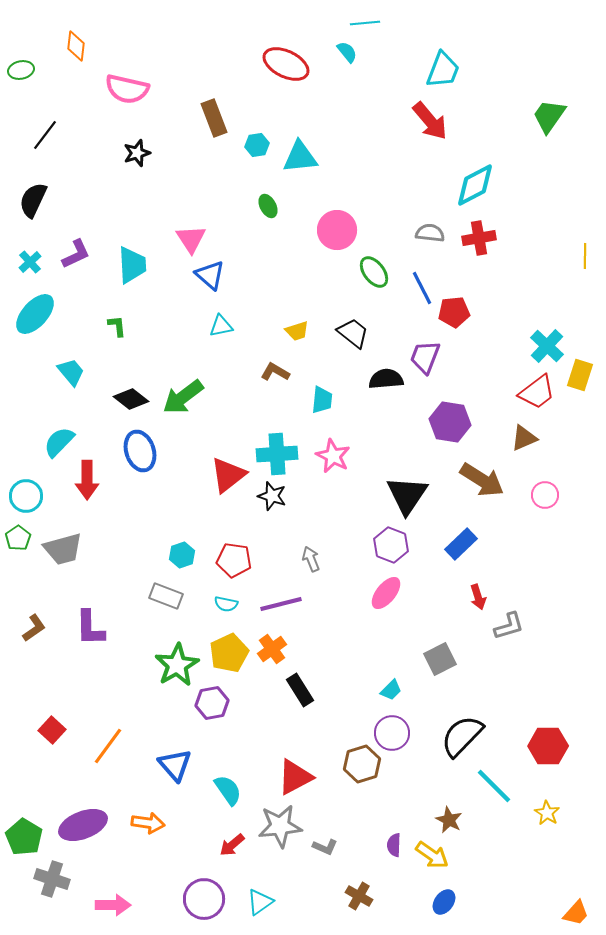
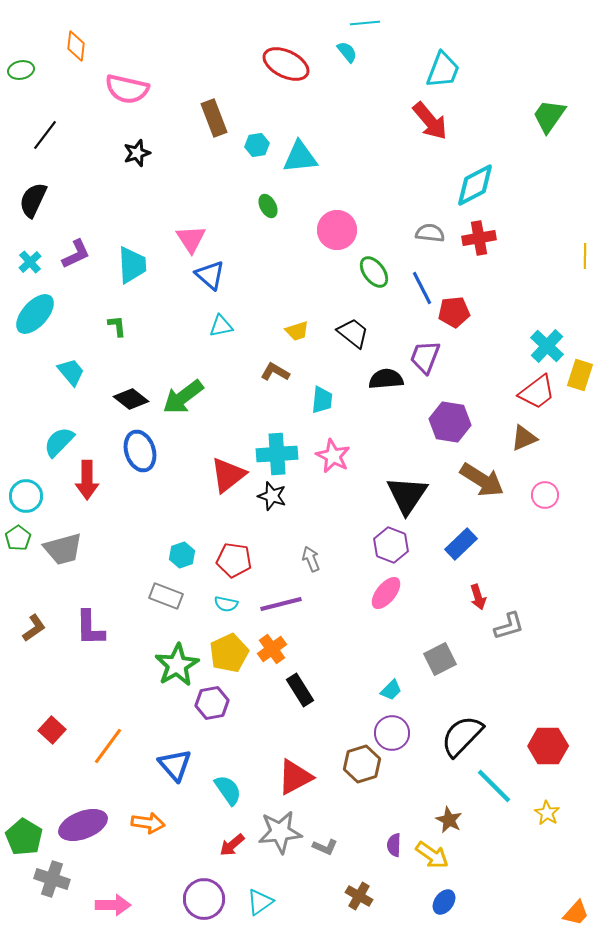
gray star at (280, 826): moved 6 px down
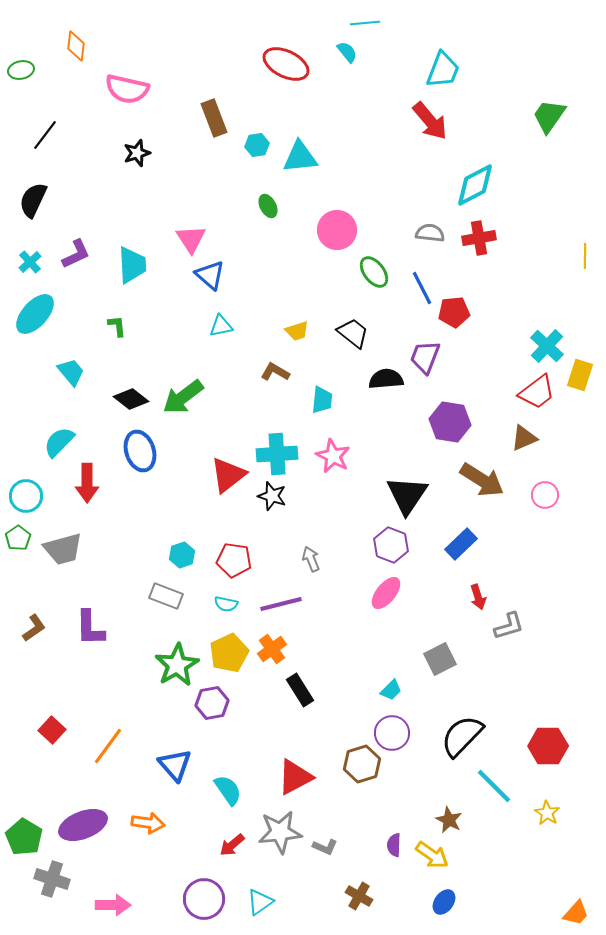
red arrow at (87, 480): moved 3 px down
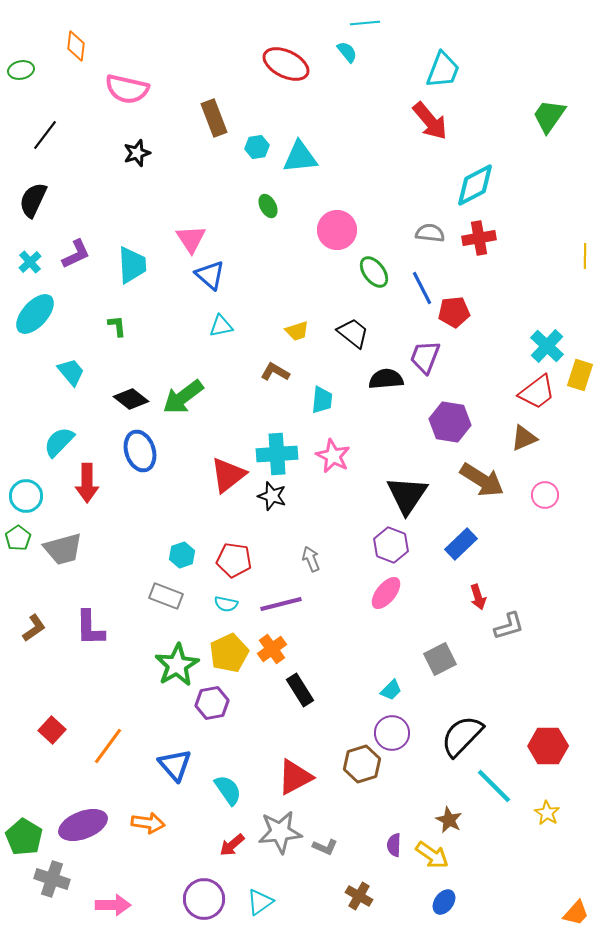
cyan hexagon at (257, 145): moved 2 px down
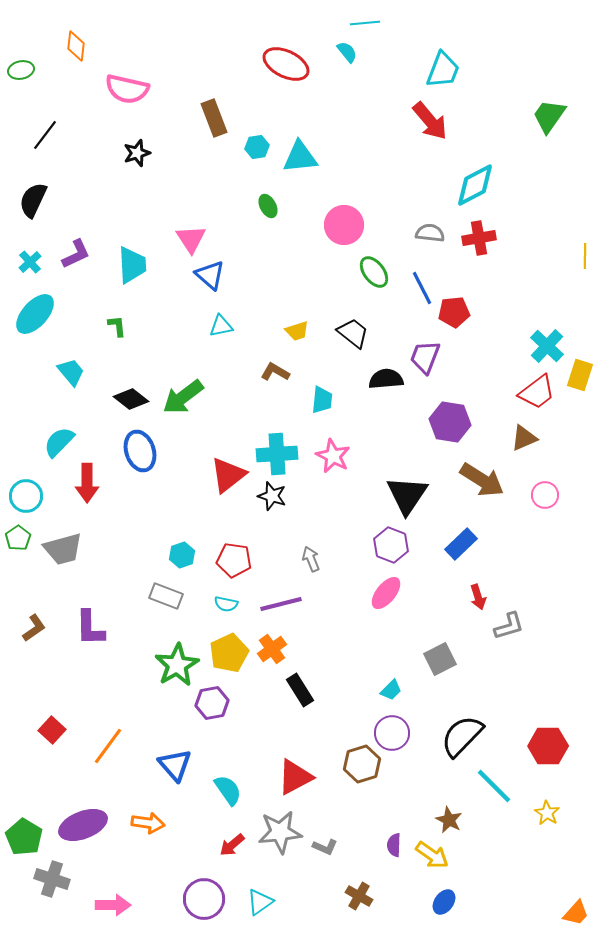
pink circle at (337, 230): moved 7 px right, 5 px up
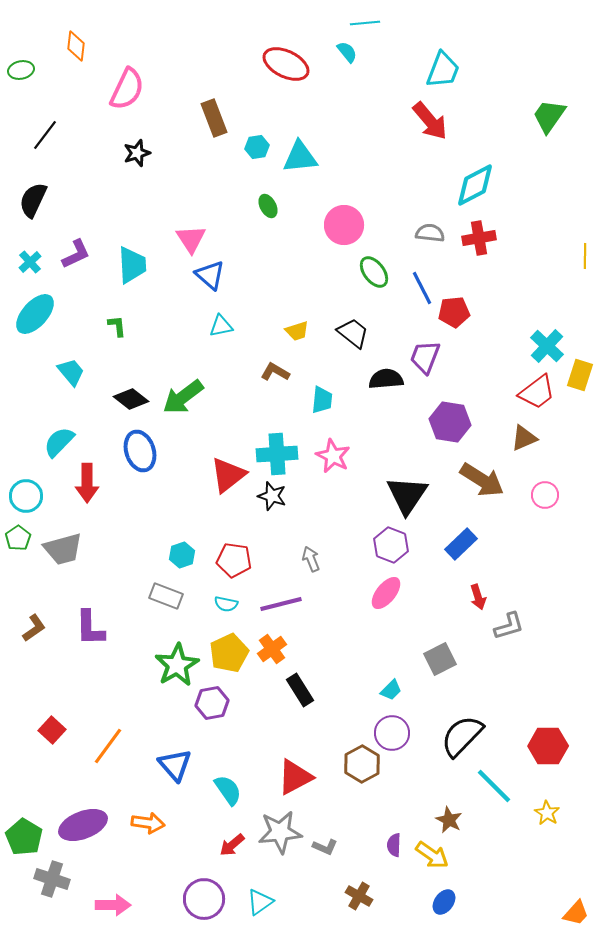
pink semicircle at (127, 89): rotated 78 degrees counterclockwise
brown hexagon at (362, 764): rotated 12 degrees counterclockwise
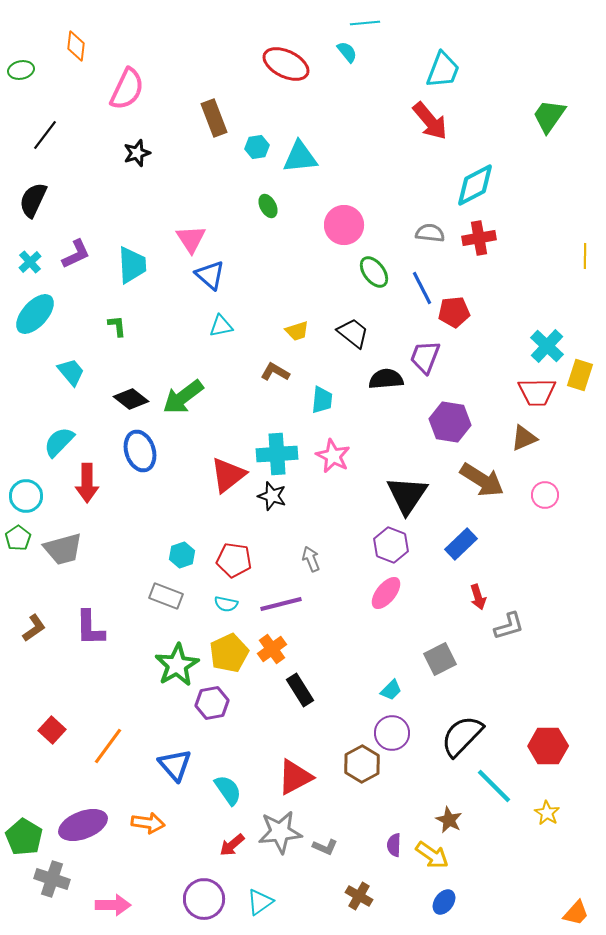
red trapezoid at (537, 392): rotated 36 degrees clockwise
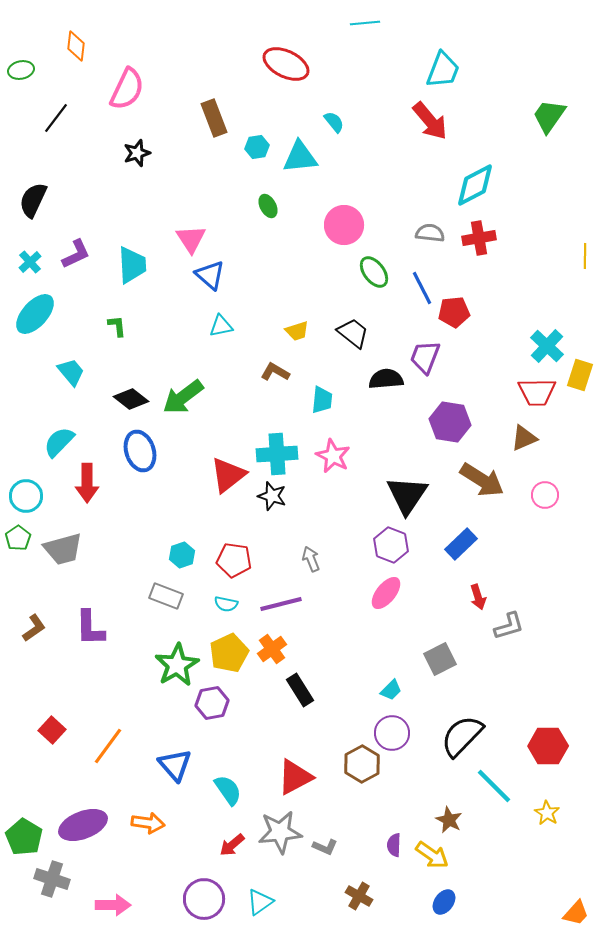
cyan semicircle at (347, 52): moved 13 px left, 70 px down
black line at (45, 135): moved 11 px right, 17 px up
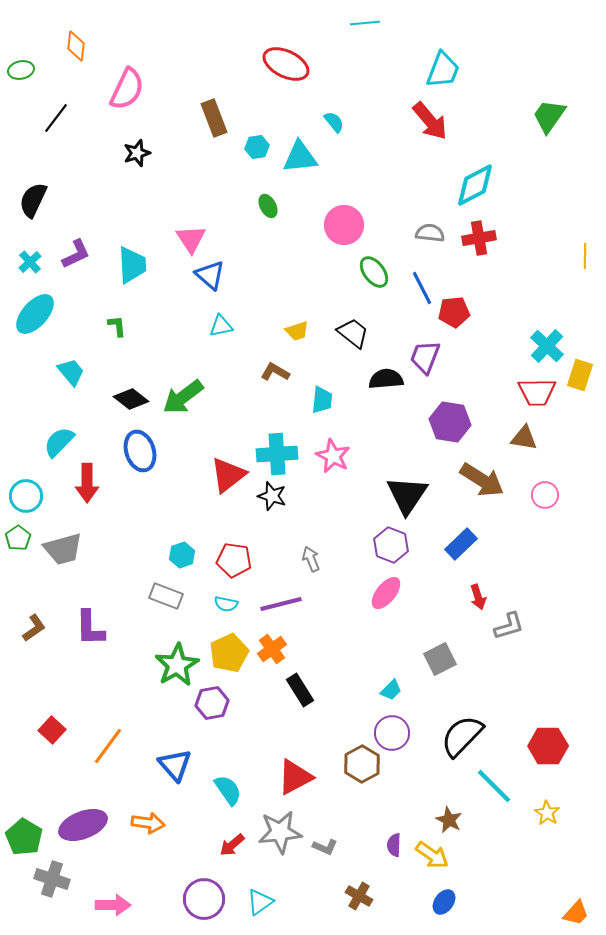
brown triangle at (524, 438): rotated 32 degrees clockwise
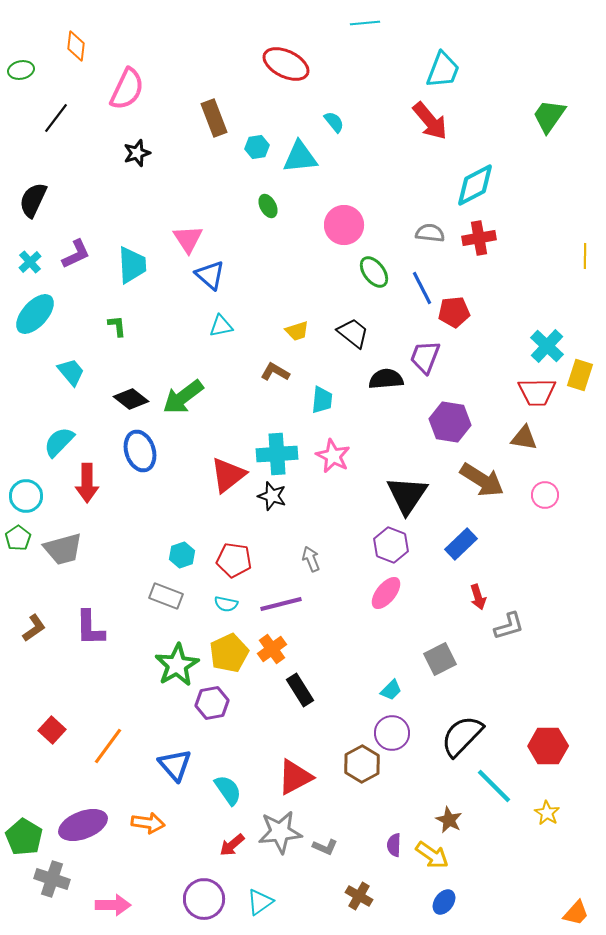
pink triangle at (191, 239): moved 3 px left
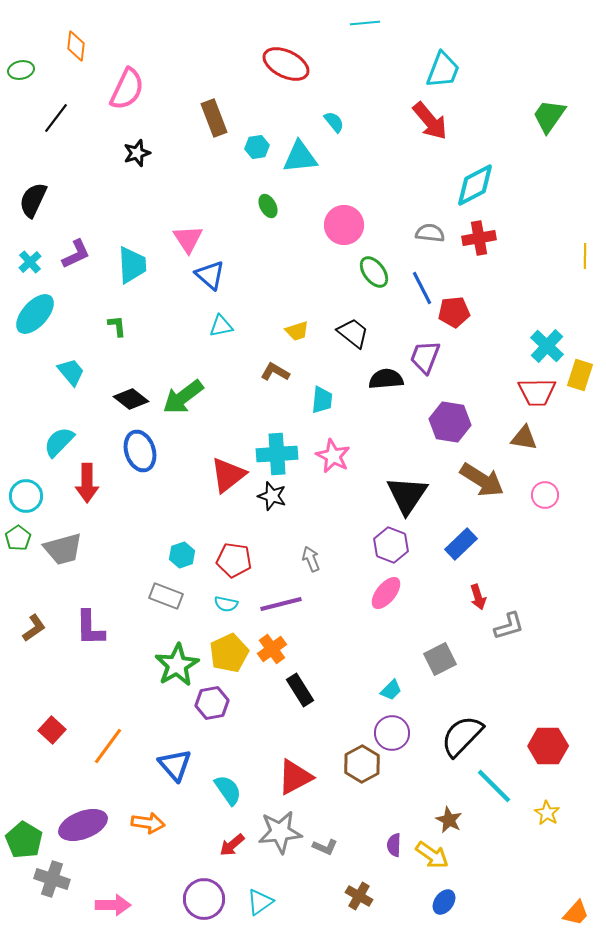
green pentagon at (24, 837): moved 3 px down
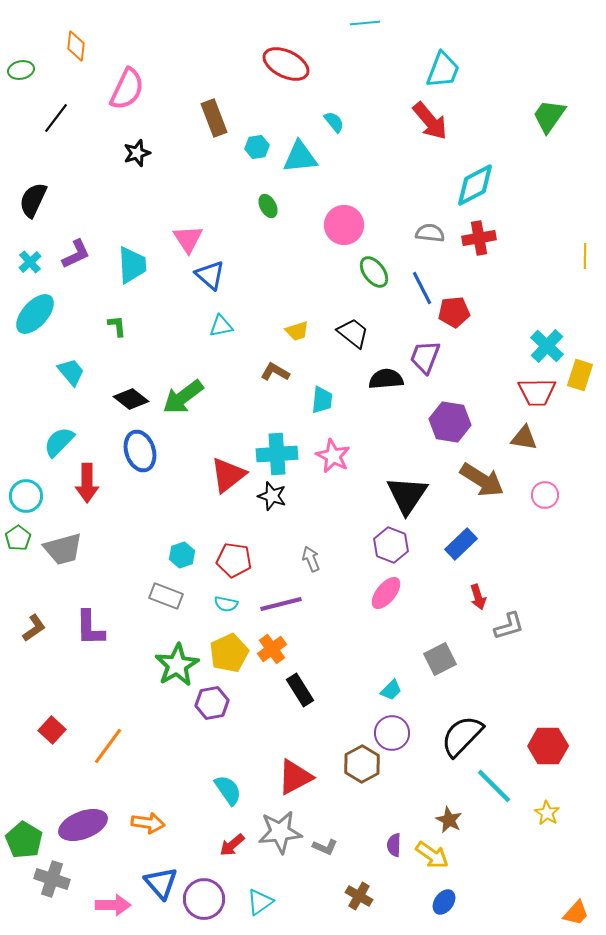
blue triangle at (175, 765): moved 14 px left, 118 px down
